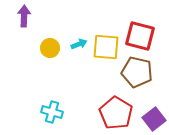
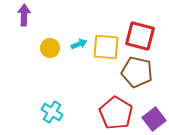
purple arrow: moved 1 px up
cyan cross: rotated 15 degrees clockwise
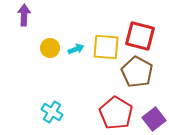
cyan arrow: moved 3 px left, 5 px down
brown pentagon: rotated 16 degrees clockwise
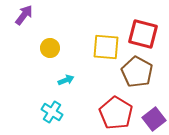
purple arrow: rotated 35 degrees clockwise
red square: moved 3 px right, 2 px up
cyan arrow: moved 10 px left, 31 px down
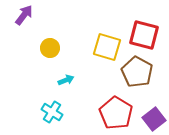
red square: moved 1 px right, 1 px down
yellow square: moved 1 px right; rotated 12 degrees clockwise
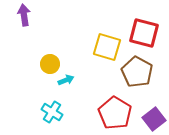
purple arrow: rotated 45 degrees counterclockwise
red square: moved 2 px up
yellow circle: moved 16 px down
red pentagon: moved 1 px left
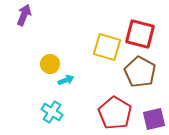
purple arrow: rotated 30 degrees clockwise
red square: moved 4 px left, 1 px down
brown pentagon: moved 3 px right
purple square: rotated 25 degrees clockwise
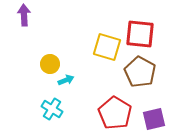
purple arrow: rotated 25 degrees counterclockwise
red square: rotated 8 degrees counterclockwise
cyan cross: moved 3 px up
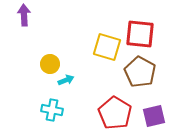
cyan cross: moved 1 px down; rotated 20 degrees counterclockwise
purple square: moved 3 px up
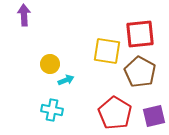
red square: rotated 12 degrees counterclockwise
yellow square: moved 4 px down; rotated 8 degrees counterclockwise
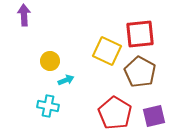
yellow square: rotated 16 degrees clockwise
yellow circle: moved 3 px up
cyan cross: moved 4 px left, 4 px up
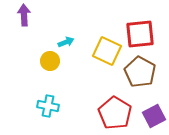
cyan arrow: moved 38 px up
purple square: rotated 15 degrees counterclockwise
